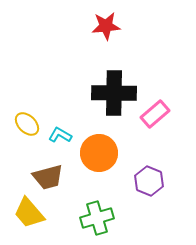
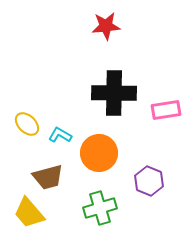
pink rectangle: moved 11 px right, 4 px up; rotated 32 degrees clockwise
green cross: moved 3 px right, 10 px up
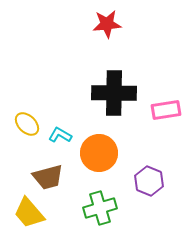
red star: moved 1 px right, 2 px up
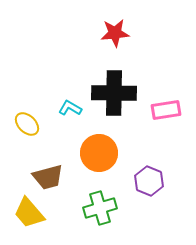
red star: moved 8 px right, 9 px down
cyan L-shape: moved 10 px right, 27 px up
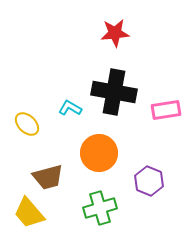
black cross: moved 1 px up; rotated 9 degrees clockwise
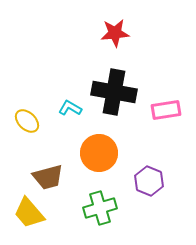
yellow ellipse: moved 3 px up
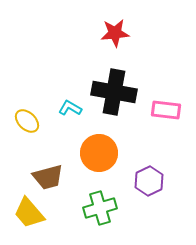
pink rectangle: rotated 16 degrees clockwise
purple hexagon: rotated 12 degrees clockwise
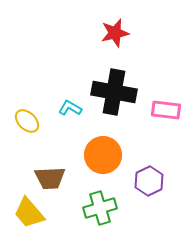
red star: rotated 8 degrees counterclockwise
orange circle: moved 4 px right, 2 px down
brown trapezoid: moved 2 px right, 1 px down; rotated 12 degrees clockwise
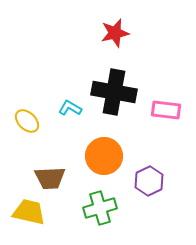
orange circle: moved 1 px right, 1 px down
yellow trapezoid: moved 1 px up; rotated 144 degrees clockwise
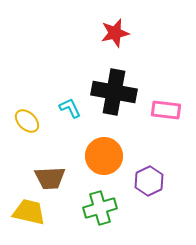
cyan L-shape: rotated 35 degrees clockwise
